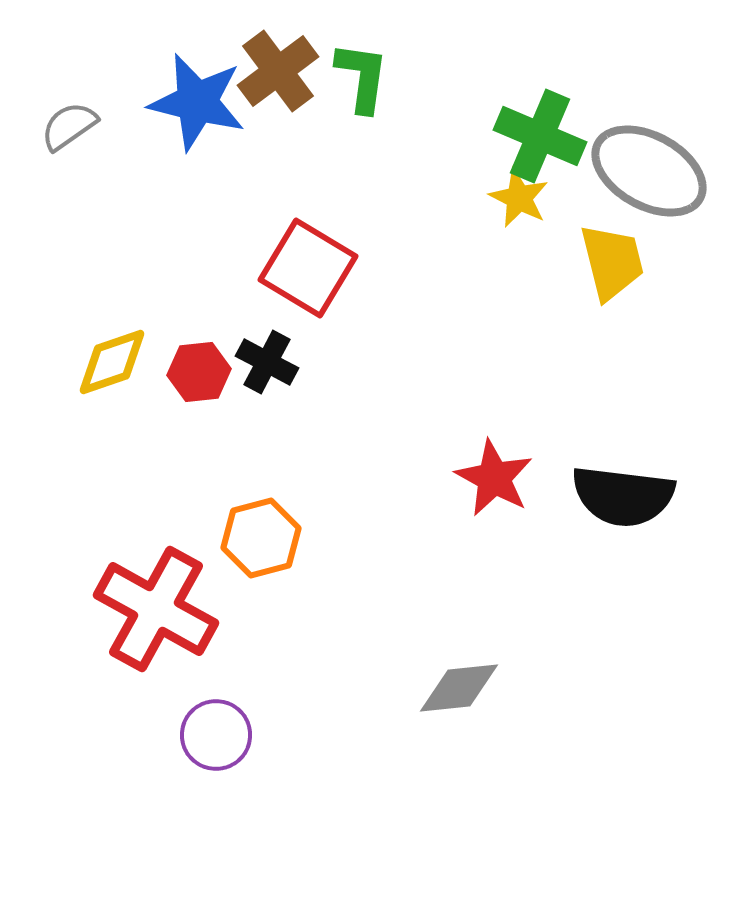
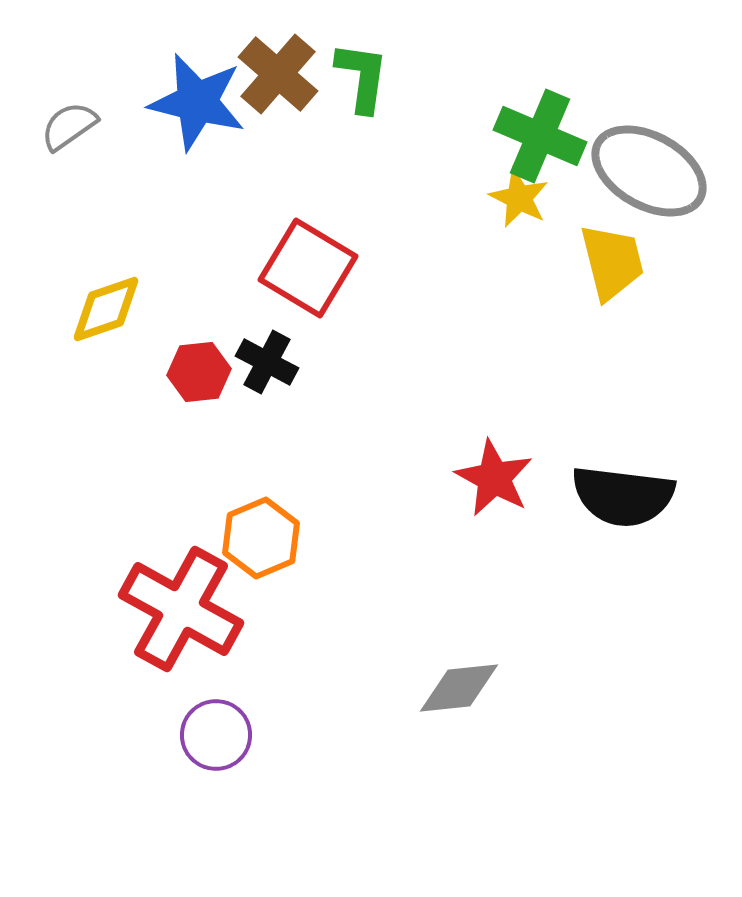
brown cross: moved 3 px down; rotated 12 degrees counterclockwise
yellow diamond: moved 6 px left, 53 px up
orange hexagon: rotated 8 degrees counterclockwise
red cross: moved 25 px right
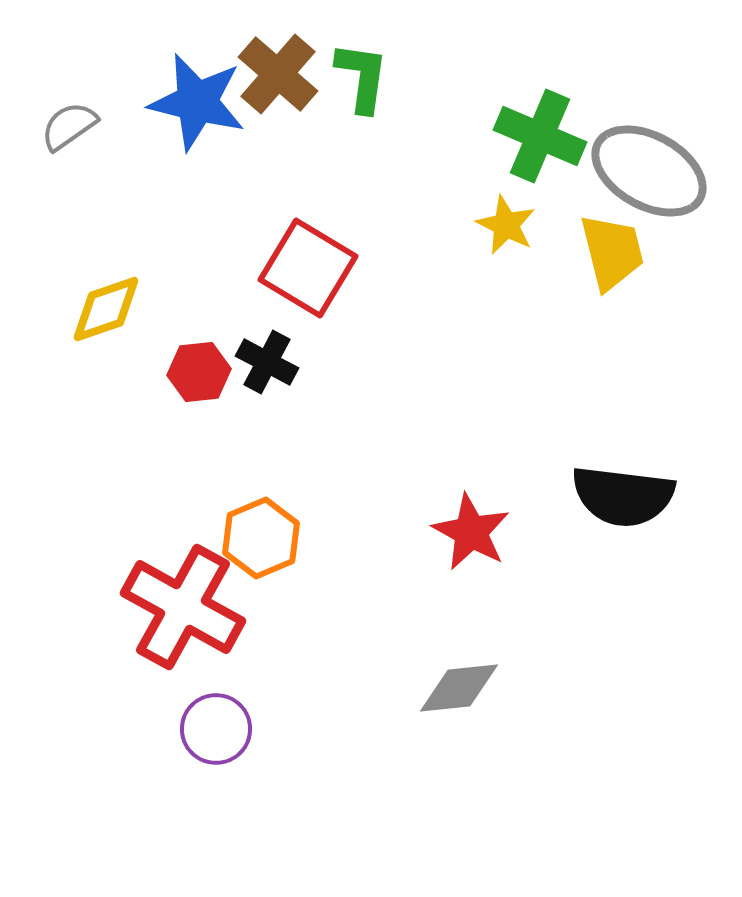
yellow star: moved 13 px left, 27 px down
yellow trapezoid: moved 10 px up
red star: moved 23 px left, 54 px down
red cross: moved 2 px right, 2 px up
purple circle: moved 6 px up
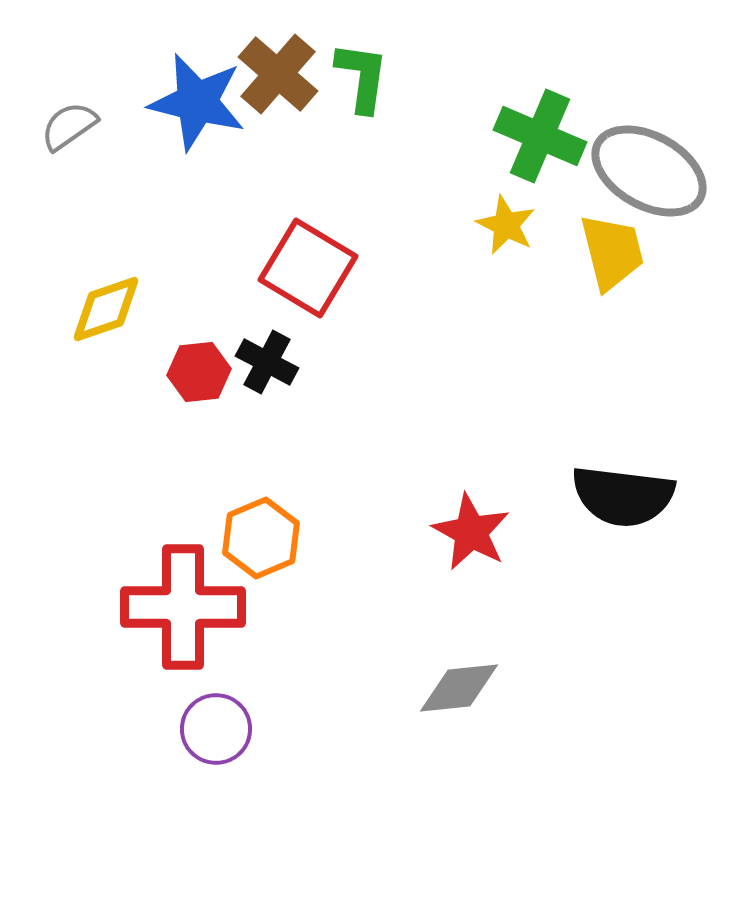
red cross: rotated 29 degrees counterclockwise
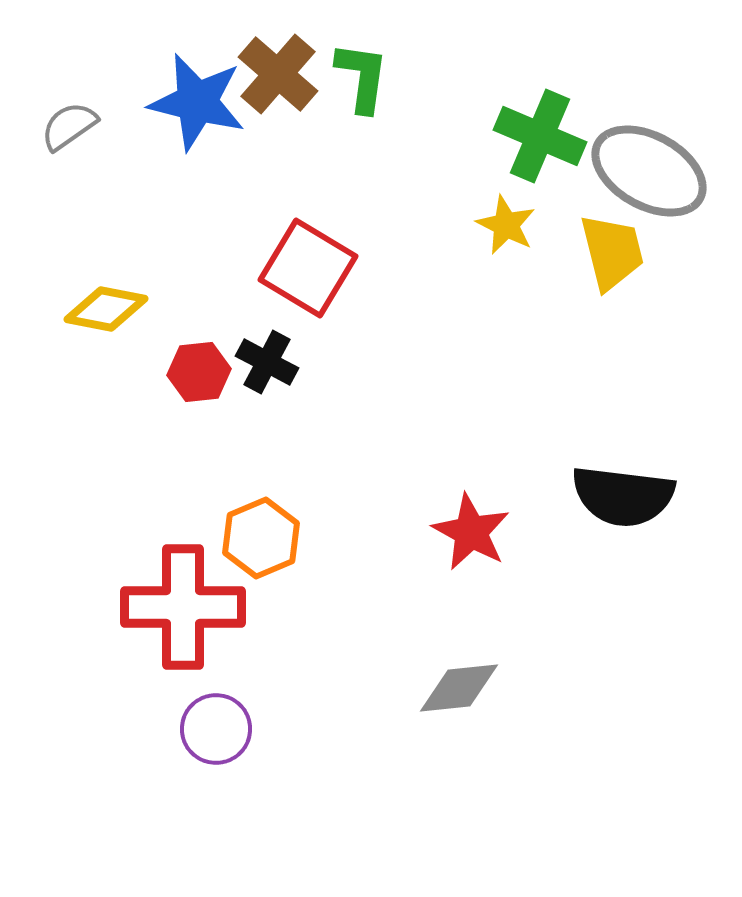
yellow diamond: rotated 30 degrees clockwise
